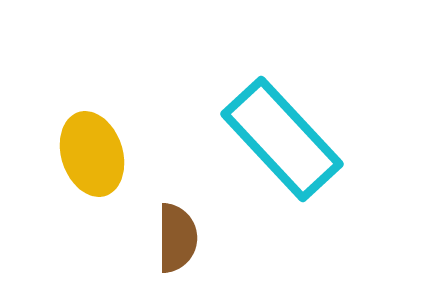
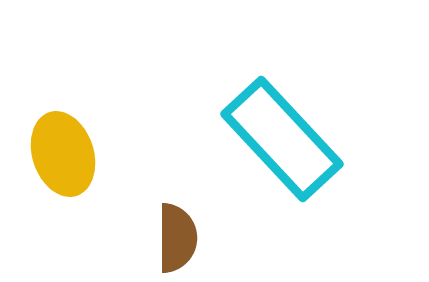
yellow ellipse: moved 29 px left
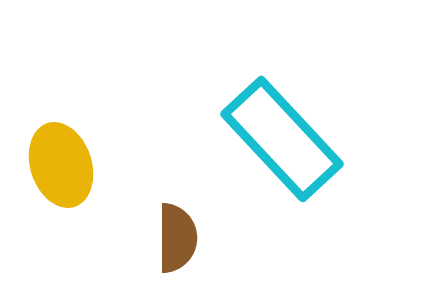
yellow ellipse: moved 2 px left, 11 px down
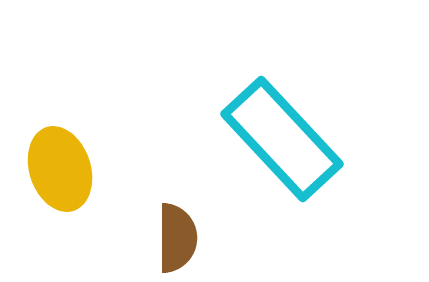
yellow ellipse: moved 1 px left, 4 px down
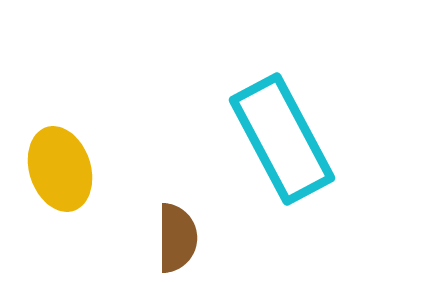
cyan rectangle: rotated 15 degrees clockwise
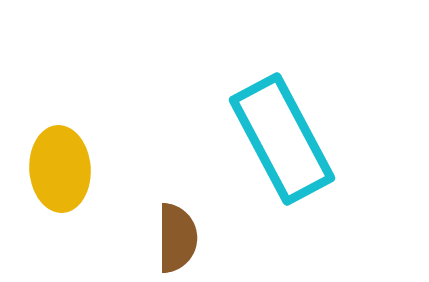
yellow ellipse: rotated 14 degrees clockwise
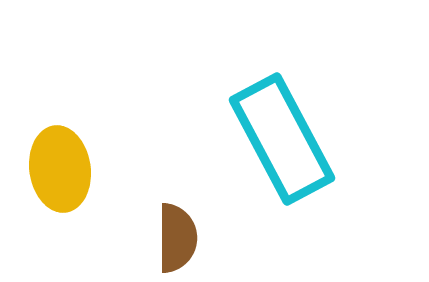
yellow ellipse: rotated 4 degrees counterclockwise
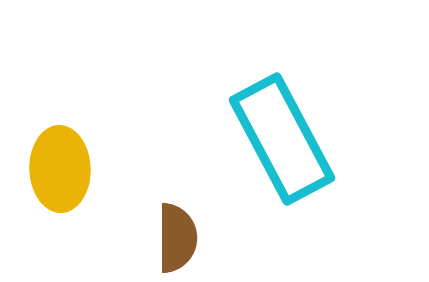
yellow ellipse: rotated 6 degrees clockwise
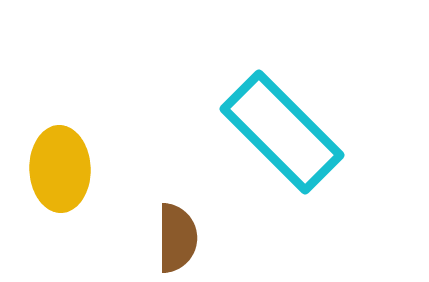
cyan rectangle: moved 7 px up; rotated 17 degrees counterclockwise
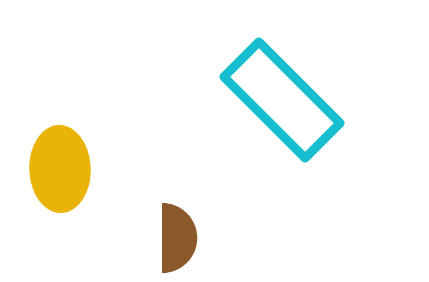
cyan rectangle: moved 32 px up
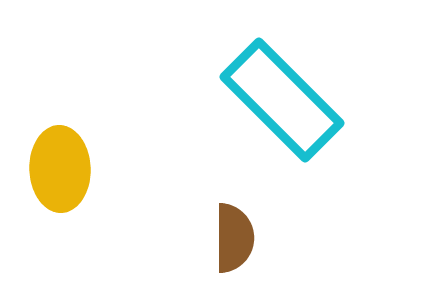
brown semicircle: moved 57 px right
